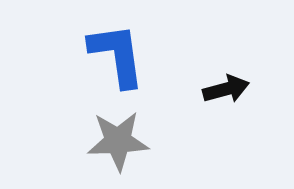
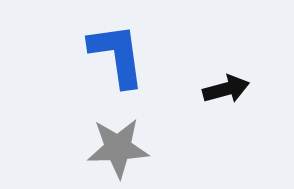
gray star: moved 7 px down
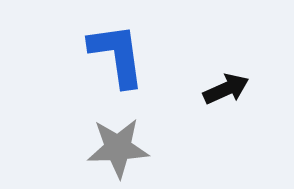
black arrow: rotated 9 degrees counterclockwise
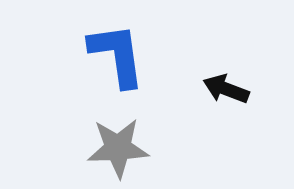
black arrow: rotated 135 degrees counterclockwise
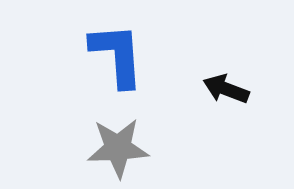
blue L-shape: rotated 4 degrees clockwise
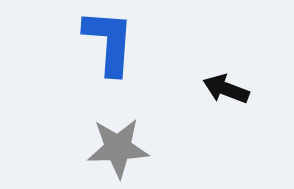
blue L-shape: moved 8 px left, 13 px up; rotated 8 degrees clockwise
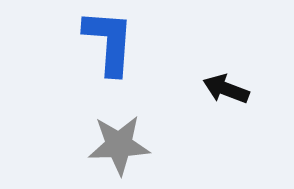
gray star: moved 1 px right, 3 px up
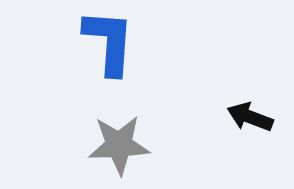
black arrow: moved 24 px right, 28 px down
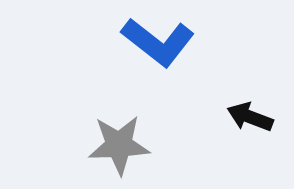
blue L-shape: moved 49 px right; rotated 124 degrees clockwise
